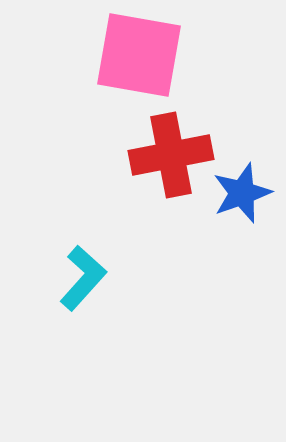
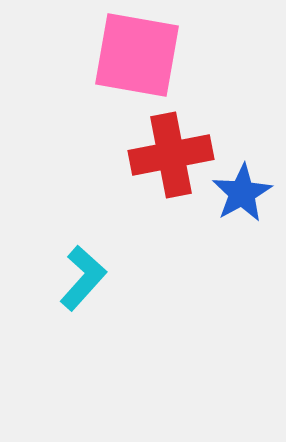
pink square: moved 2 px left
blue star: rotated 10 degrees counterclockwise
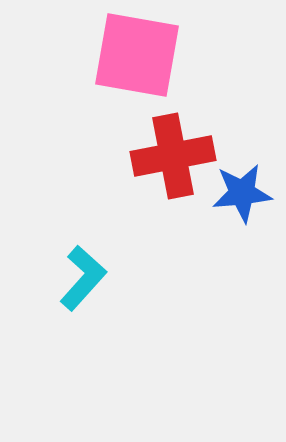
red cross: moved 2 px right, 1 px down
blue star: rotated 24 degrees clockwise
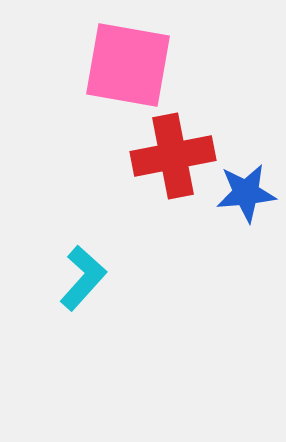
pink square: moved 9 px left, 10 px down
blue star: moved 4 px right
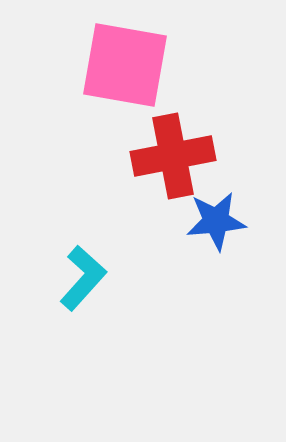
pink square: moved 3 px left
blue star: moved 30 px left, 28 px down
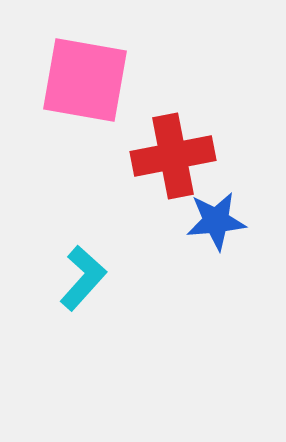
pink square: moved 40 px left, 15 px down
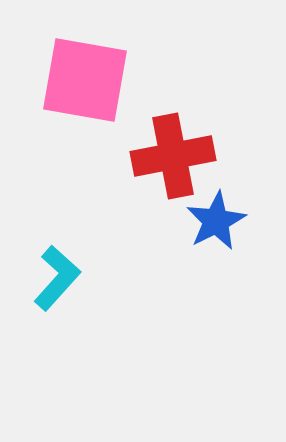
blue star: rotated 22 degrees counterclockwise
cyan L-shape: moved 26 px left
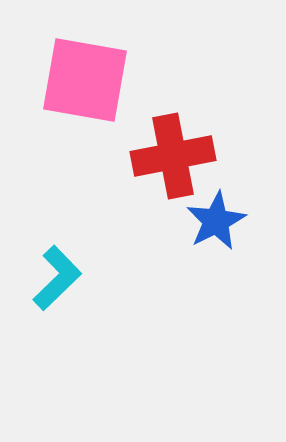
cyan L-shape: rotated 4 degrees clockwise
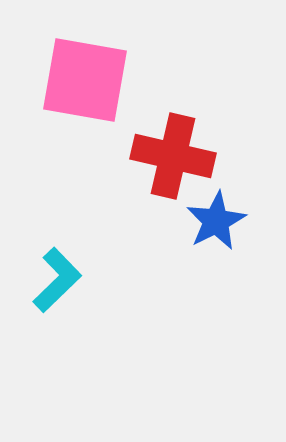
red cross: rotated 24 degrees clockwise
cyan L-shape: moved 2 px down
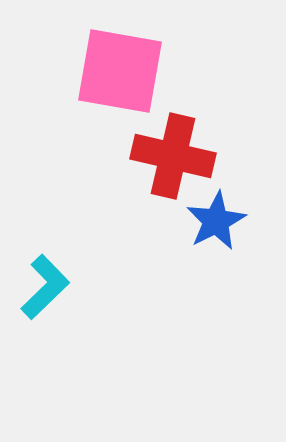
pink square: moved 35 px right, 9 px up
cyan L-shape: moved 12 px left, 7 px down
